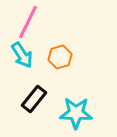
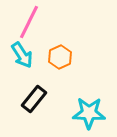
pink line: moved 1 px right
orange hexagon: rotated 10 degrees counterclockwise
cyan star: moved 13 px right
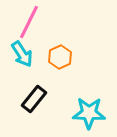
cyan arrow: moved 1 px up
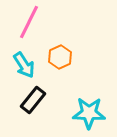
cyan arrow: moved 2 px right, 11 px down
black rectangle: moved 1 px left, 1 px down
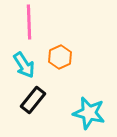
pink line: rotated 28 degrees counterclockwise
cyan star: rotated 12 degrees clockwise
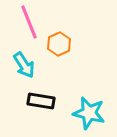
pink line: rotated 20 degrees counterclockwise
orange hexagon: moved 1 px left, 13 px up
black rectangle: moved 8 px right, 1 px down; rotated 60 degrees clockwise
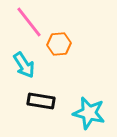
pink line: rotated 16 degrees counterclockwise
orange hexagon: rotated 20 degrees clockwise
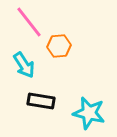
orange hexagon: moved 2 px down
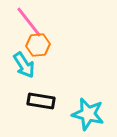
orange hexagon: moved 21 px left, 1 px up
cyan star: moved 1 px left, 1 px down
